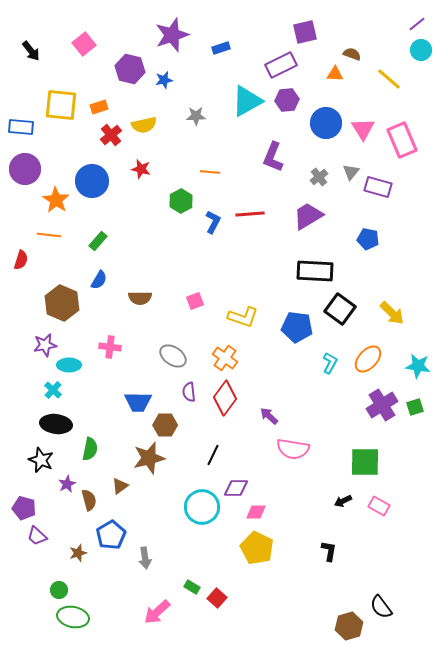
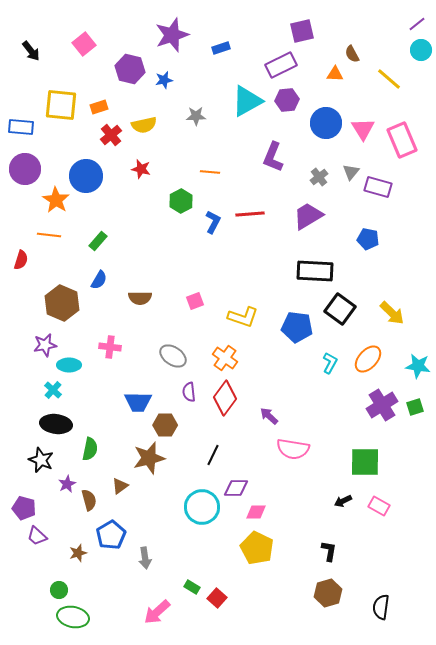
purple square at (305, 32): moved 3 px left, 1 px up
brown semicircle at (352, 54): rotated 138 degrees counterclockwise
blue circle at (92, 181): moved 6 px left, 5 px up
black semicircle at (381, 607): rotated 45 degrees clockwise
brown hexagon at (349, 626): moved 21 px left, 33 px up
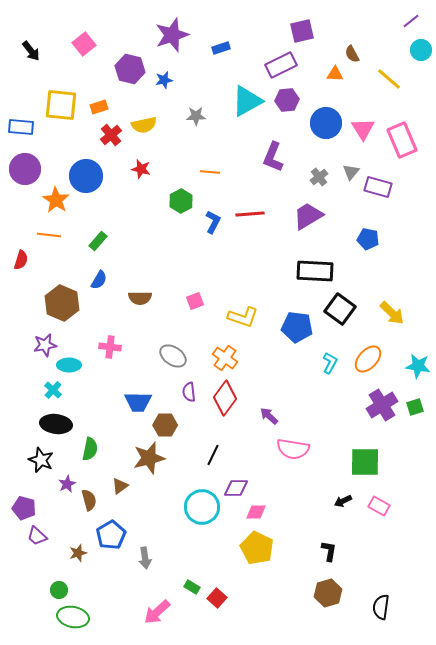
purple line at (417, 24): moved 6 px left, 3 px up
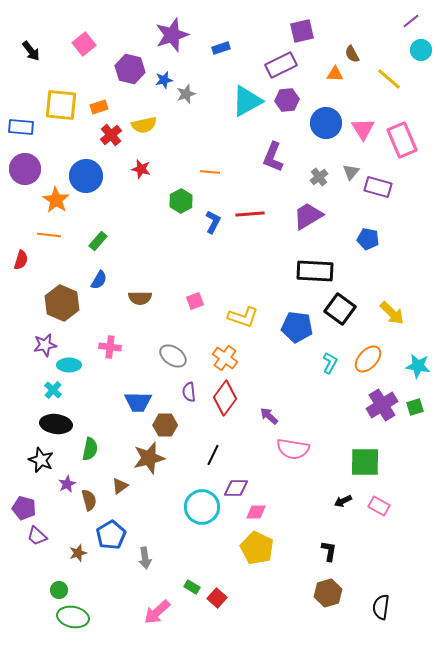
gray star at (196, 116): moved 10 px left, 22 px up; rotated 18 degrees counterclockwise
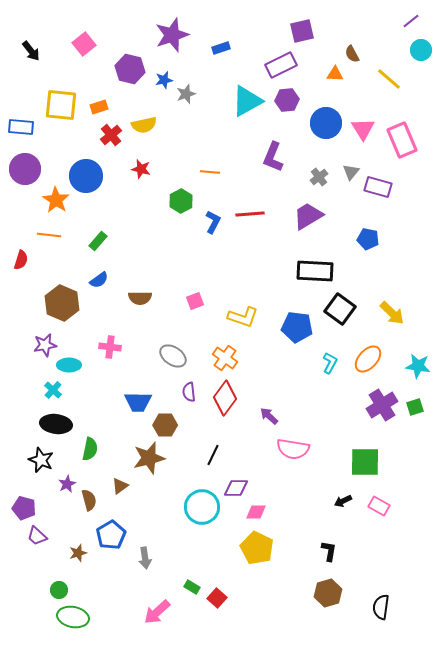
blue semicircle at (99, 280): rotated 24 degrees clockwise
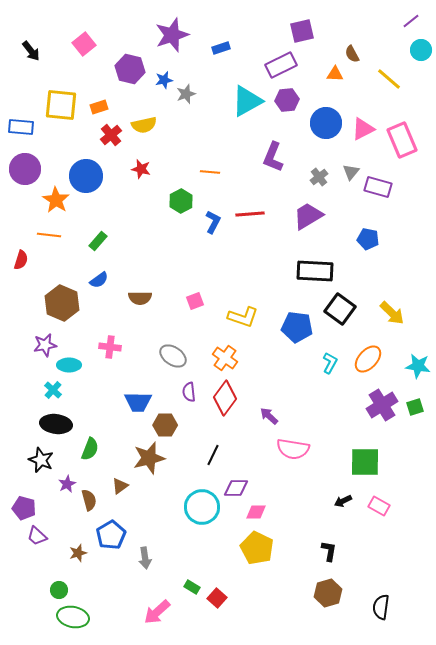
pink triangle at (363, 129): rotated 35 degrees clockwise
green semicircle at (90, 449): rotated 10 degrees clockwise
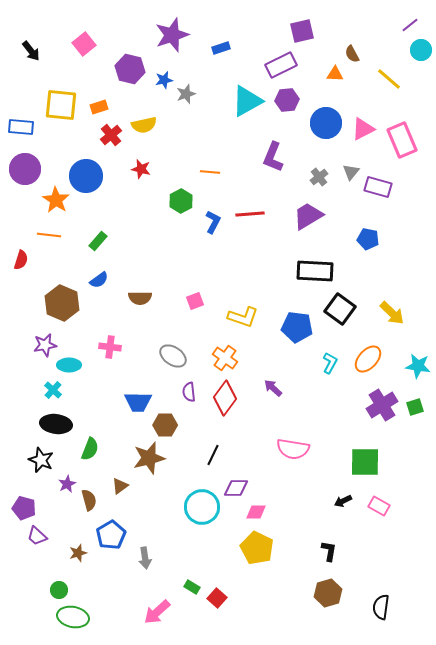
purple line at (411, 21): moved 1 px left, 4 px down
purple arrow at (269, 416): moved 4 px right, 28 px up
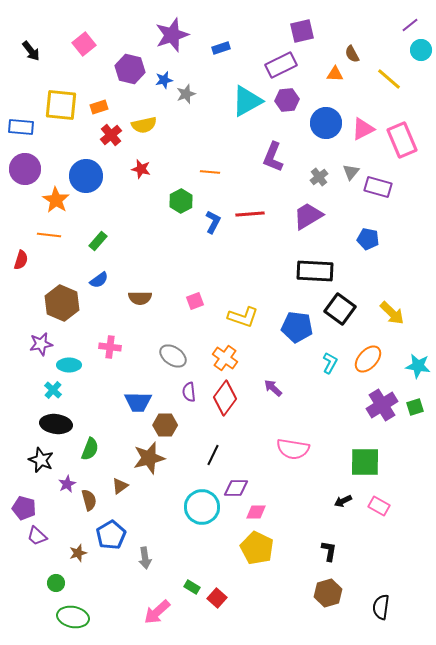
purple star at (45, 345): moved 4 px left, 1 px up
green circle at (59, 590): moved 3 px left, 7 px up
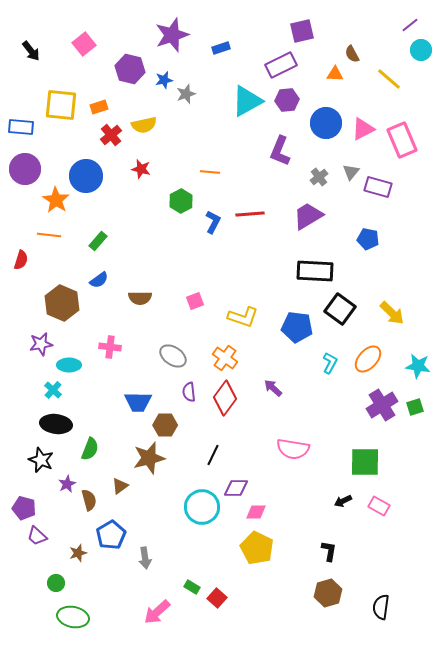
purple L-shape at (273, 157): moved 7 px right, 6 px up
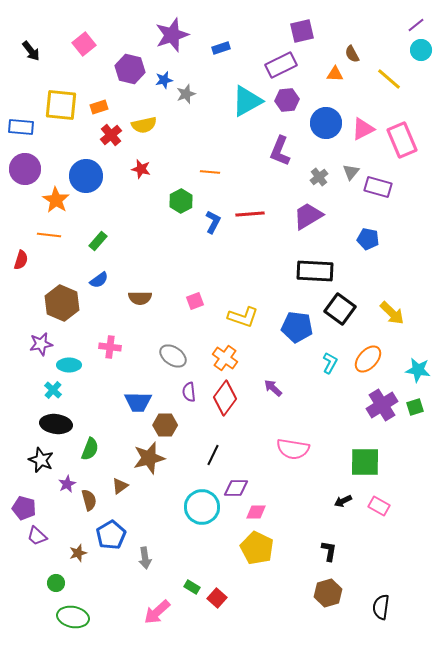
purple line at (410, 25): moved 6 px right
cyan star at (418, 366): moved 4 px down
